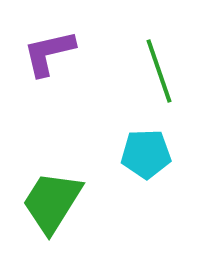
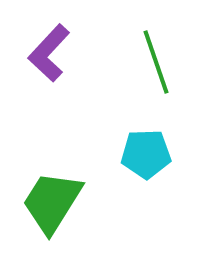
purple L-shape: rotated 34 degrees counterclockwise
green line: moved 3 px left, 9 px up
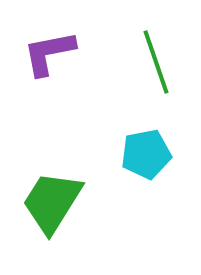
purple L-shape: rotated 36 degrees clockwise
cyan pentagon: rotated 9 degrees counterclockwise
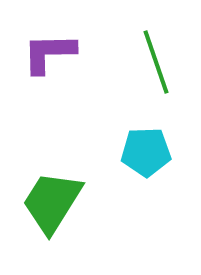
purple L-shape: rotated 10 degrees clockwise
cyan pentagon: moved 2 px up; rotated 9 degrees clockwise
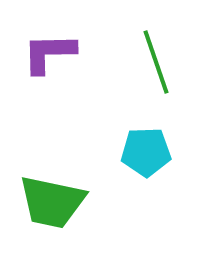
green trapezoid: rotated 110 degrees counterclockwise
